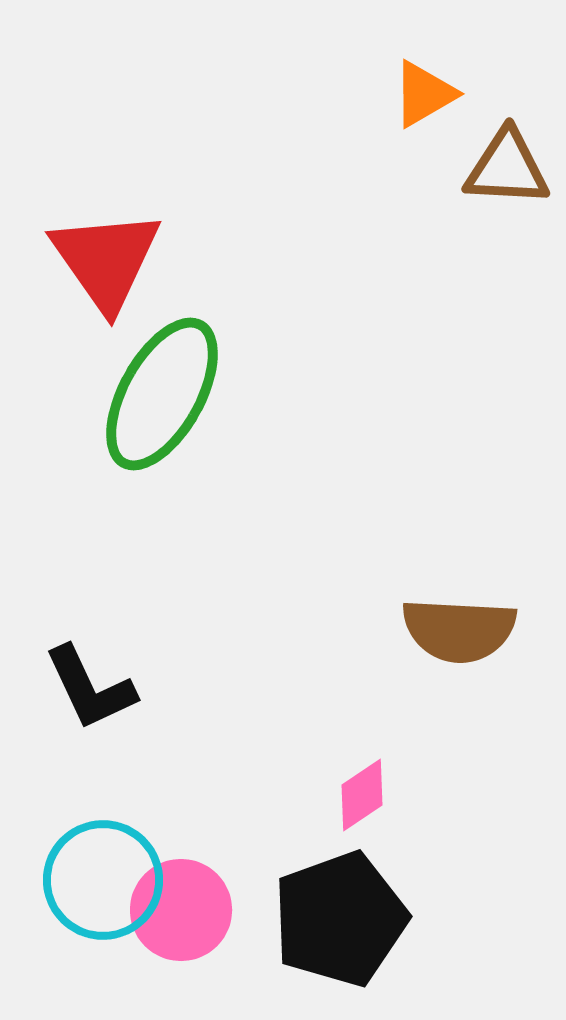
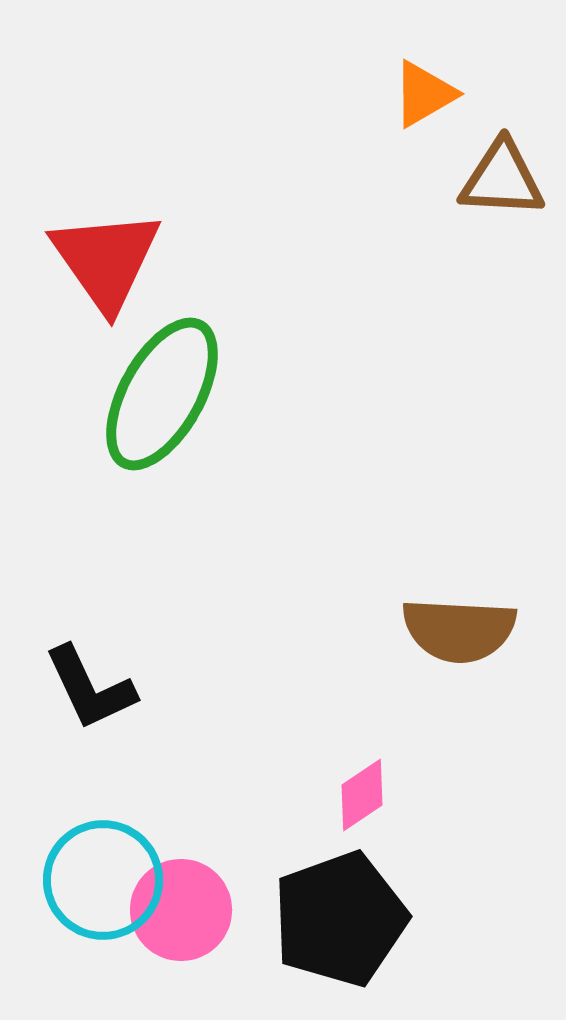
brown triangle: moved 5 px left, 11 px down
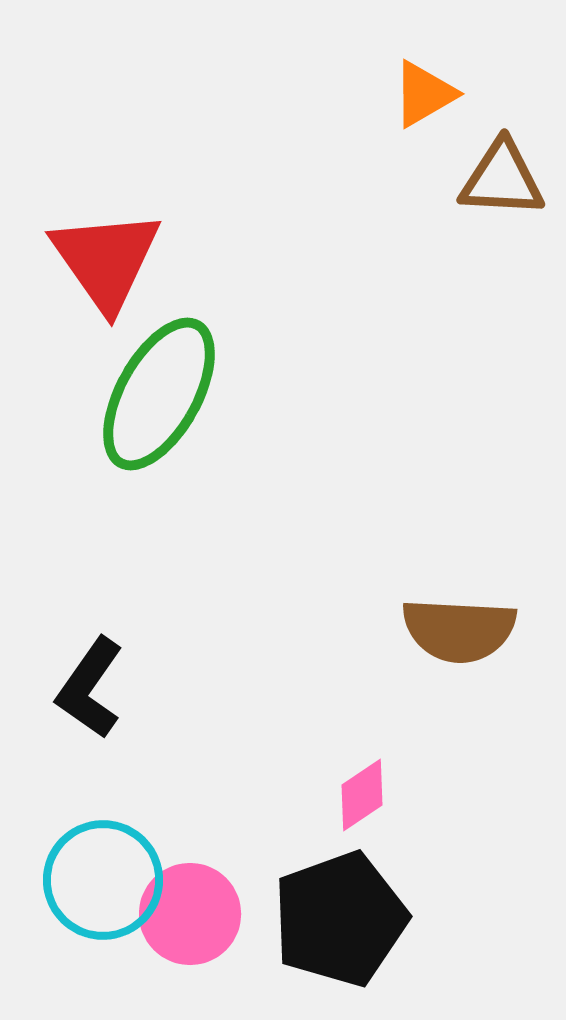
green ellipse: moved 3 px left
black L-shape: rotated 60 degrees clockwise
pink circle: moved 9 px right, 4 px down
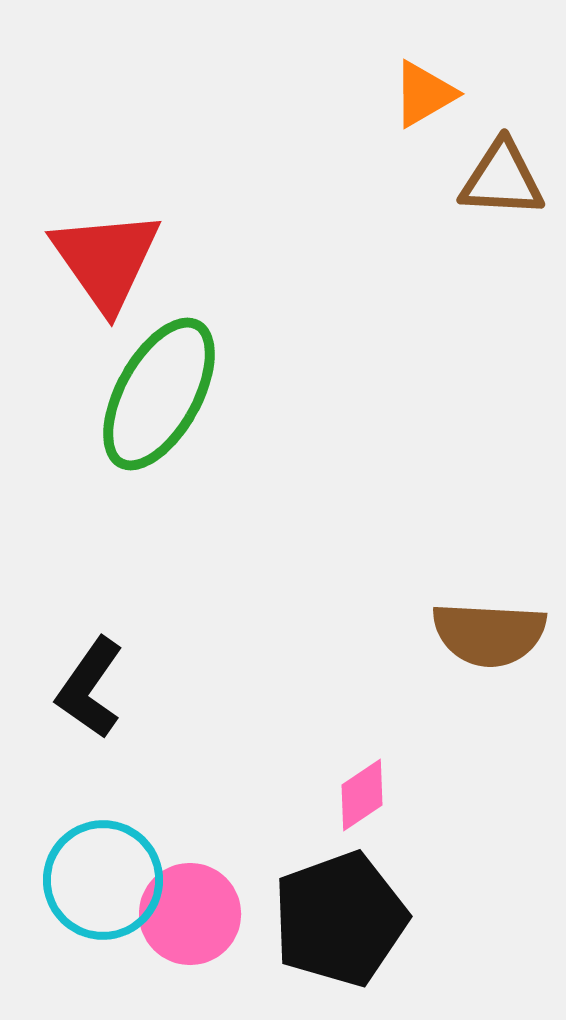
brown semicircle: moved 30 px right, 4 px down
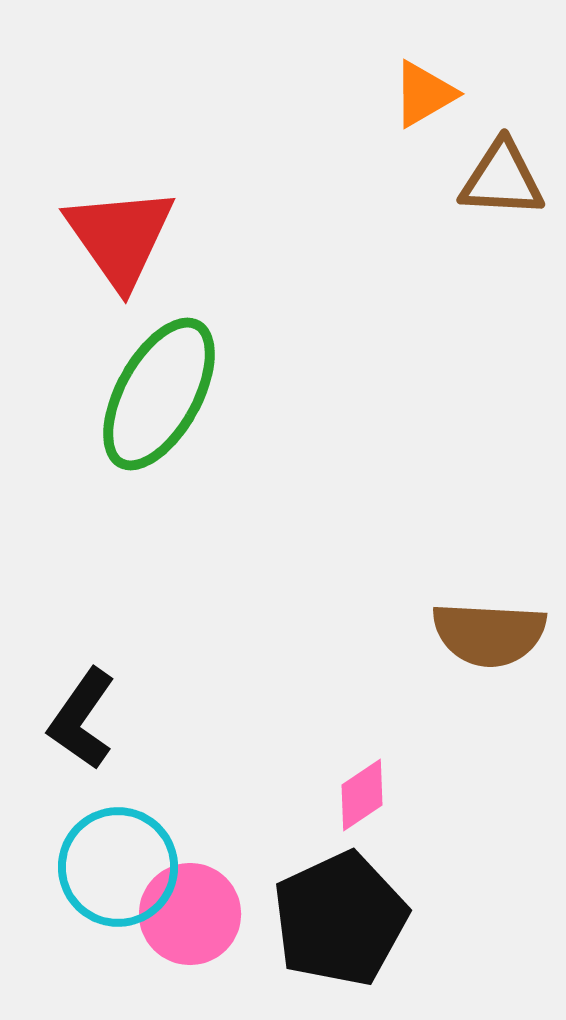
red triangle: moved 14 px right, 23 px up
black L-shape: moved 8 px left, 31 px down
cyan circle: moved 15 px right, 13 px up
black pentagon: rotated 5 degrees counterclockwise
